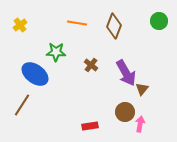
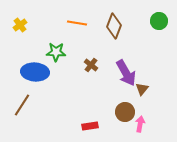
blue ellipse: moved 2 px up; rotated 32 degrees counterclockwise
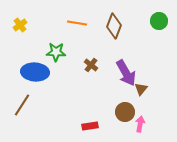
brown triangle: moved 1 px left
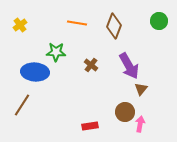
purple arrow: moved 3 px right, 7 px up
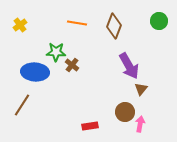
brown cross: moved 19 px left
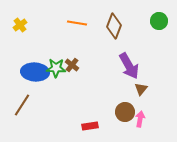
green star: moved 16 px down
pink arrow: moved 5 px up
